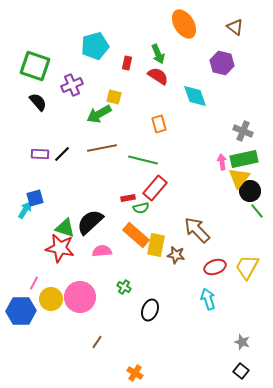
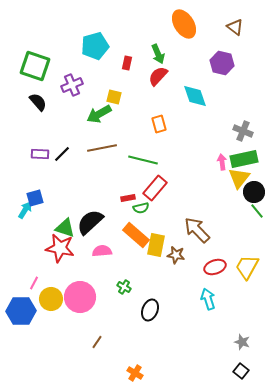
red semicircle at (158, 76): rotated 80 degrees counterclockwise
black circle at (250, 191): moved 4 px right, 1 px down
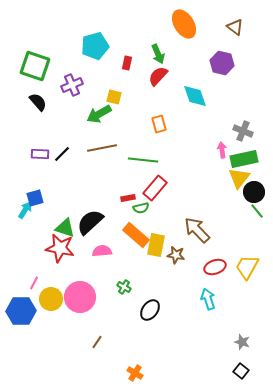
green line at (143, 160): rotated 8 degrees counterclockwise
pink arrow at (222, 162): moved 12 px up
black ellipse at (150, 310): rotated 15 degrees clockwise
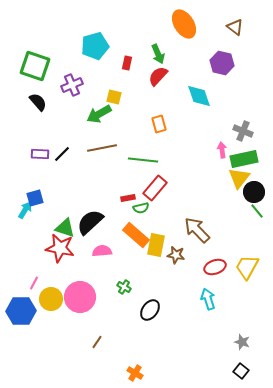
cyan diamond at (195, 96): moved 4 px right
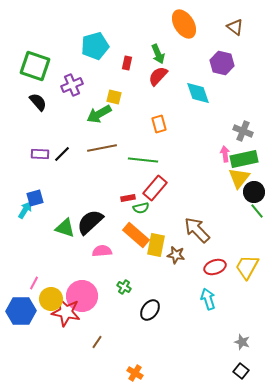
cyan diamond at (199, 96): moved 1 px left, 3 px up
pink arrow at (222, 150): moved 3 px right, 4 px down
red star at (60, 248): moved 6 px right, 64 px down
pink circle at (80, 297): moved 2 px right, 1 px up
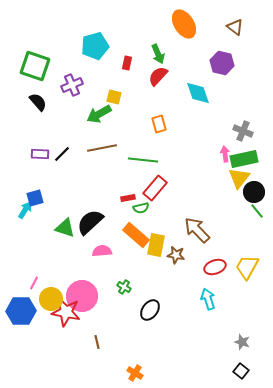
brown line at (97, 342): rotated 48 degrees counterclockwise
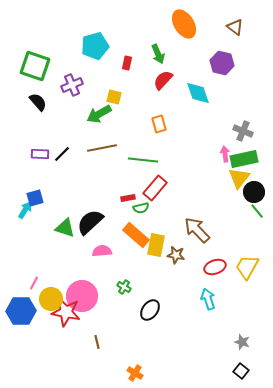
red semicircle at (158, 76): moved 5 px right, 4 px down
